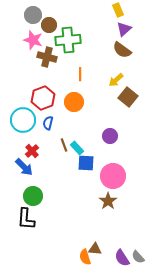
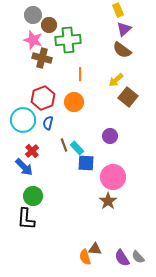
brown cross: moved 5 px left, 1 px down
pink circle: moved 1 px down
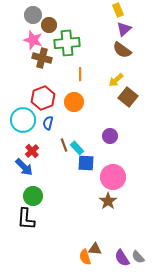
green cross: moved 1 px left, 3 px down
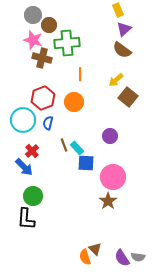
brown triangle: rotated 40 degrees clockwise
gray semicircle: rotated 40 degrees counterclockwise
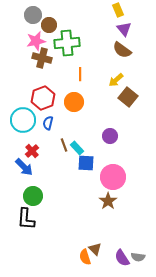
purple triangle: rotated 28 degrees counterclockwise
pink star: moved 3 px right, 1 px down; rotated 30 degrees counterclockwise
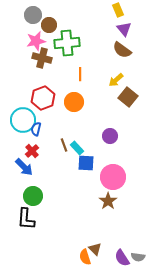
blue semicircle: moved 12 px left, 6 px down
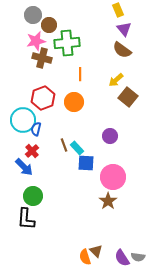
brown triangle: moved 1 px right, 2 px down
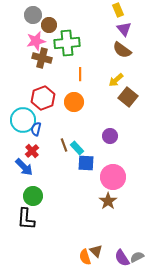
gray semicircle: moved 1 px left; rotated 144 degrees clockwise
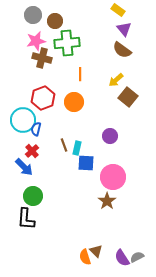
yellow rectangle: rotated 32 degrees counterclockwise
brown circle: moved 6 px right, 4 px up
cyan rectangle: rotated 56 degrees clockwise
brown star: moved 1 px left
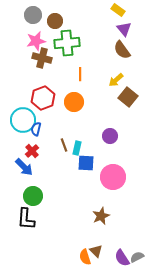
brown semicircle: rotated 18 degrees clockwise
brown star: moved 6 px left, 15 px down; rotated 12 degrees clockwise
